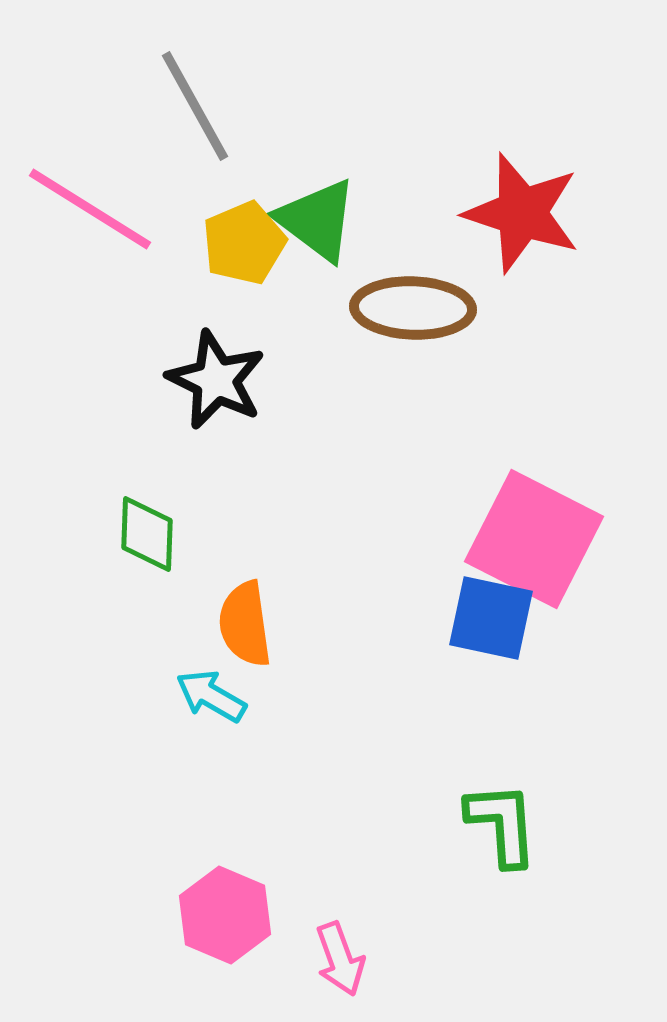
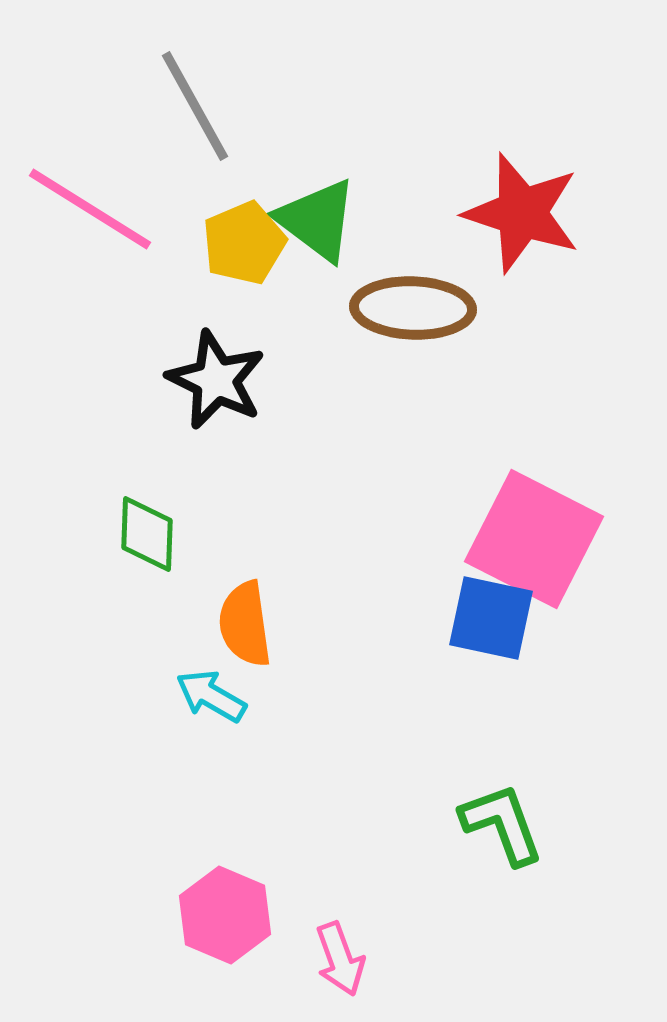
green L-shape: rotated 16 degrees counterclockwise
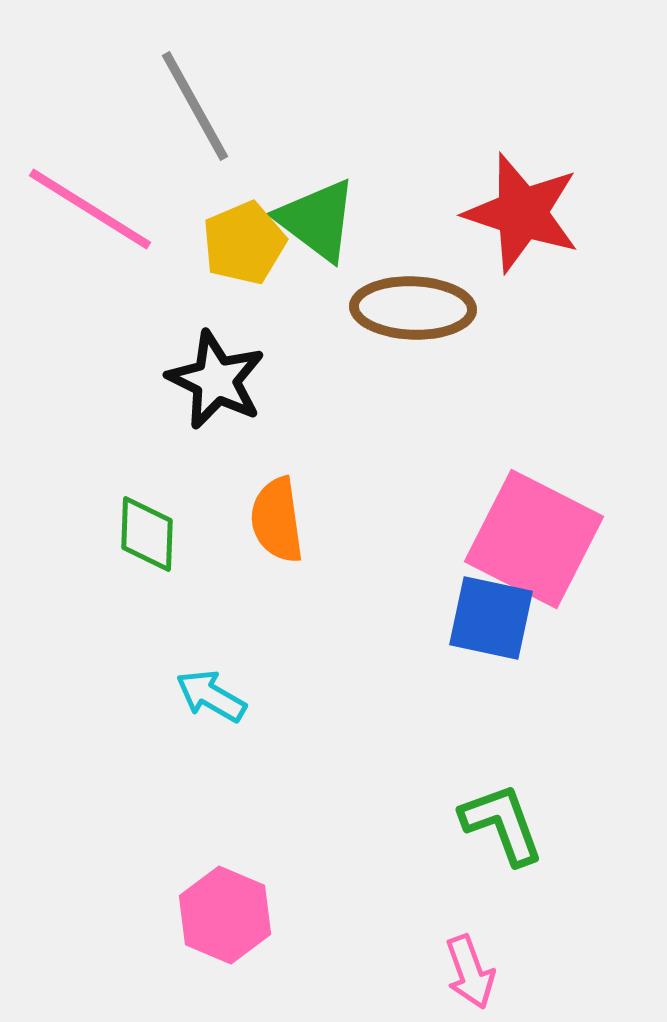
orange semicircle: moved 32 px right, 104 px up
pink arrow: moved 130 px right, 13 px down
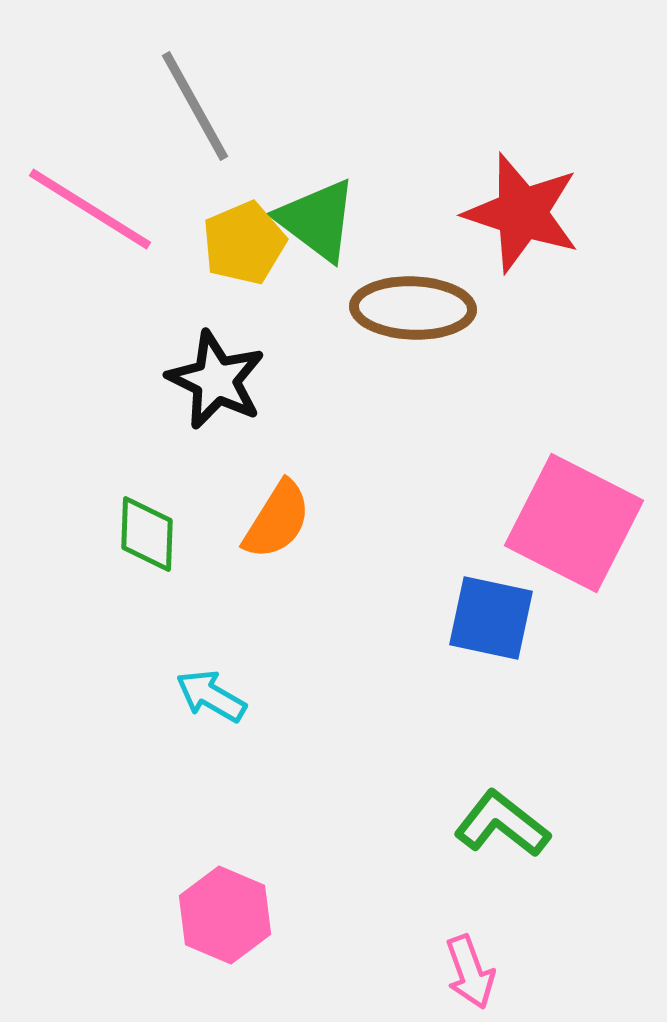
orange semicircle: rotated 140 degrees counterclockwise
pink square: moved 40 px right, 16 px up
green L-shape: rotated 32 degrees counterclockwise
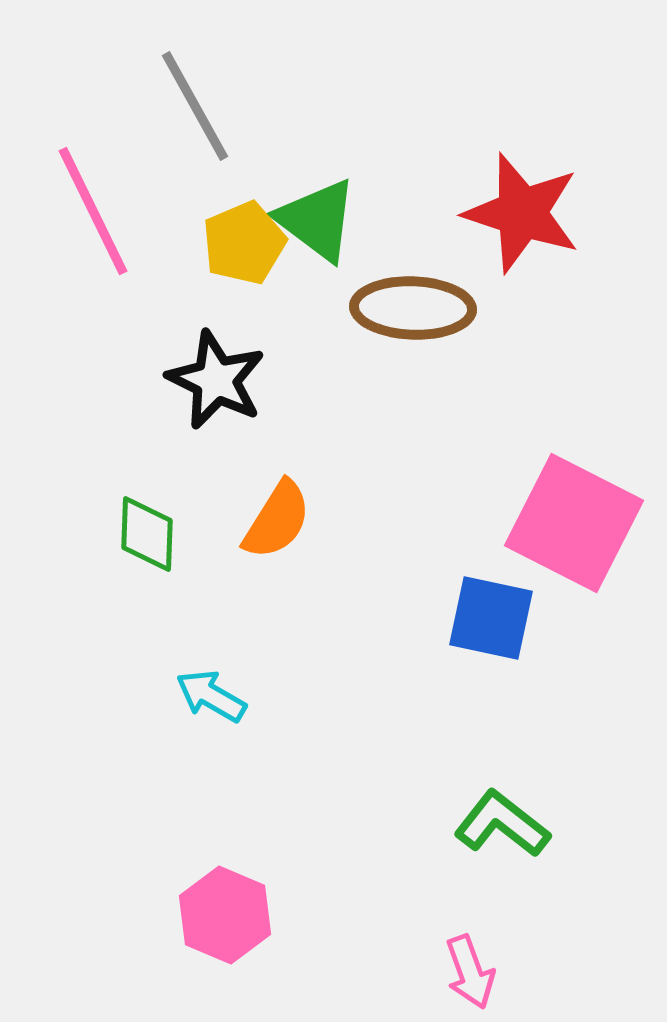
pink line: moved 3 px right, 2 px down; rotated 32 degrees clockwise
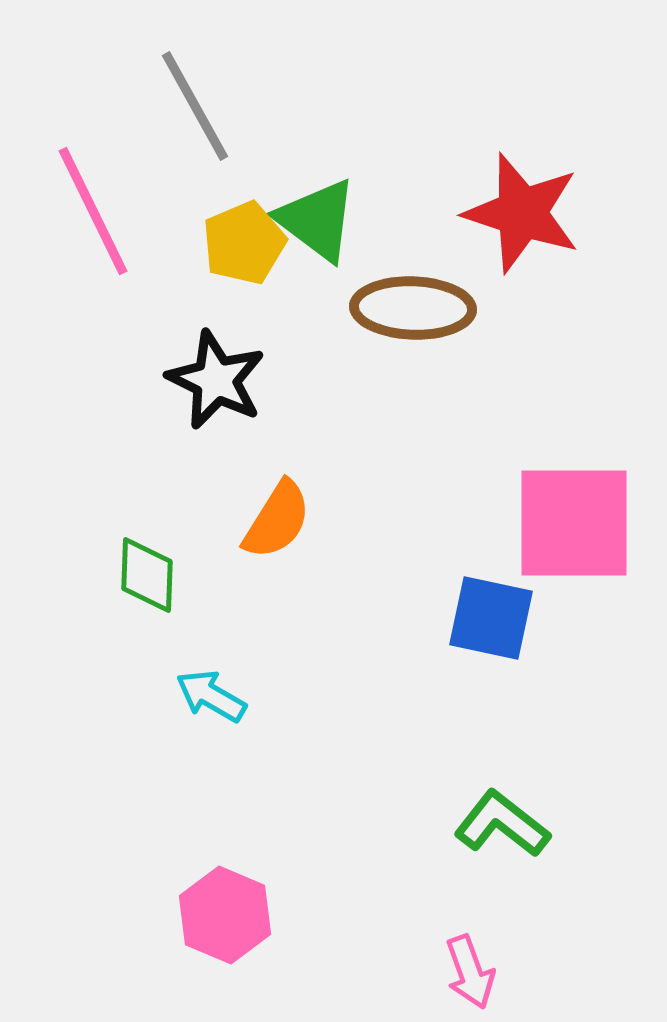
pink square: rotated 27 degrees counterclockwise
green diamond: moved 41 px down
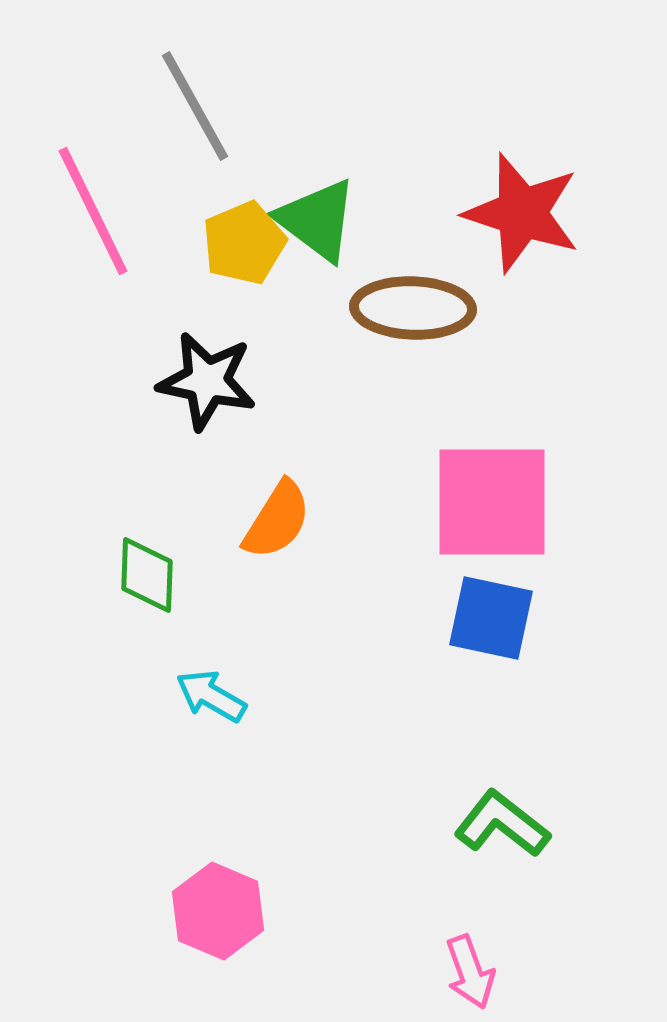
black star: moved 9 px left, 1 px down; rotated 14 degrees counterclockwise
pink square: moved 82 px left, 21 px up
pink hexagon: moved 7 px left, 4 px up
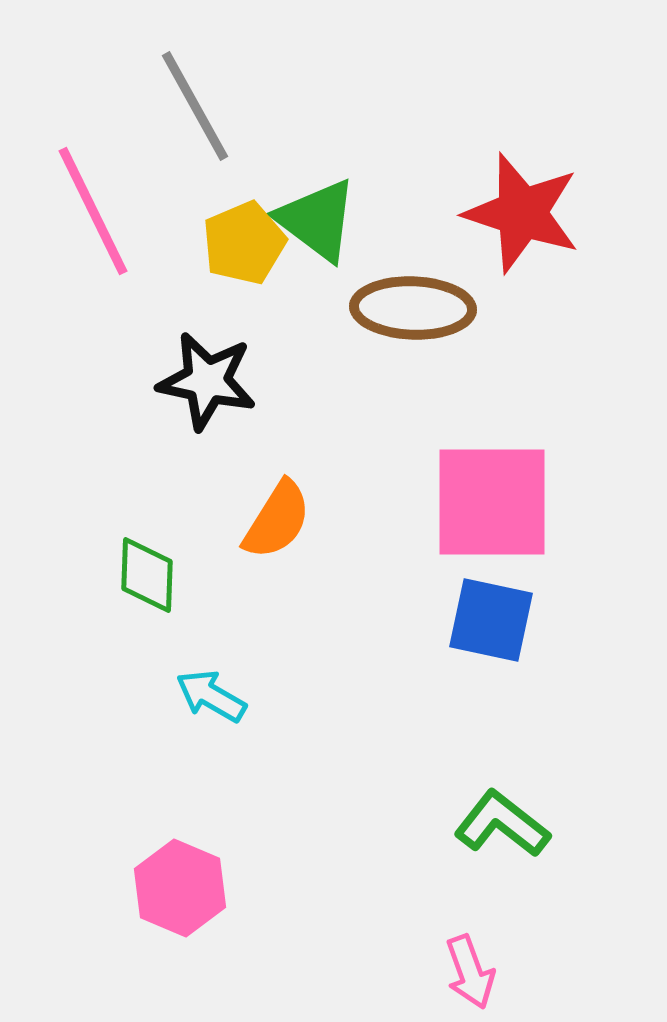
blue square: moved 2 px down
pink hexagon: moved 38 px left, 23 px up
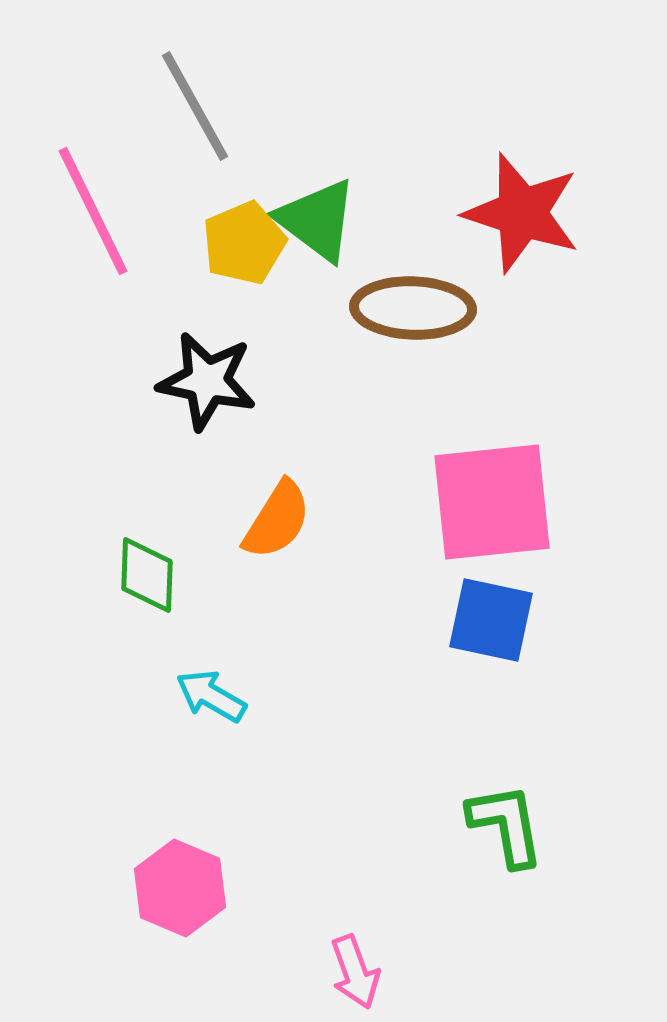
pink square: rotated 6 degrees counterclockwise
green L-shape: moved 4 px right, 1 px down; rotated 42 degrees clockwise
pink arrow: moved 115 px left
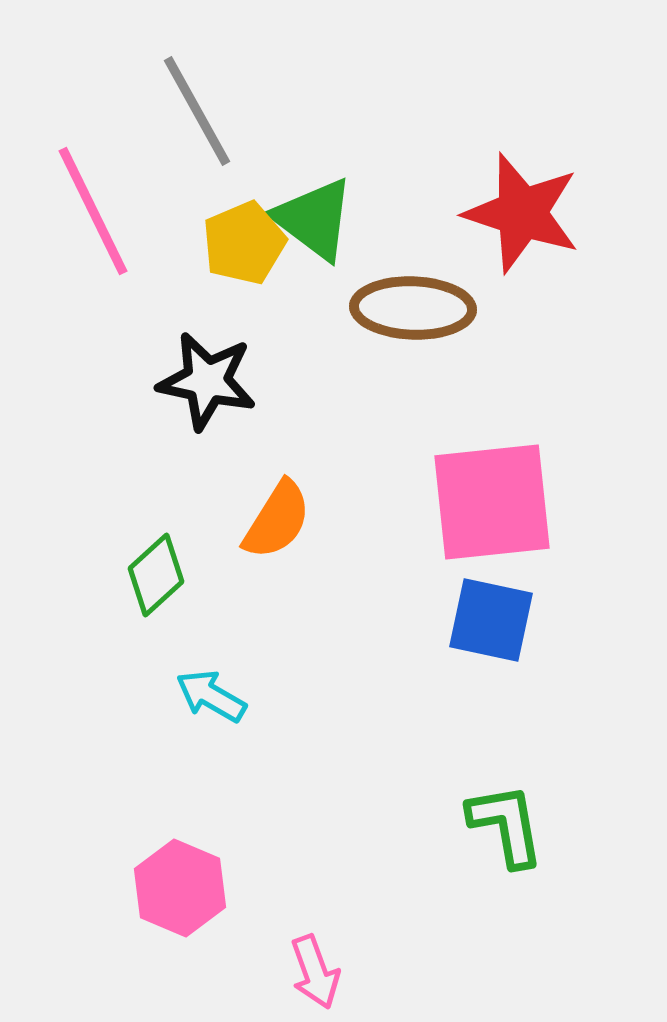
gray line: moved 2 px right, 5 px down
green triangle: moved 3 px left, 1 px up
green diamond: moved 9 px right; rotated 46 degrees clockwise
pink arrow: moved 40 px left
